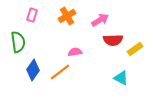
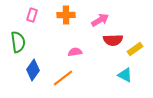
orange cross: moved 1 px left, 1 px up; rotated 30 degrees clockwise
orange line: moved 3 px right, 6 px down
cyan triangle: moved 4 px right, 3 px up
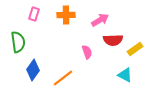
pink rectangle: moved 2 px right, 1 px up
pink semicircle: moved 12 px right; rotated 80 degrees clockwise
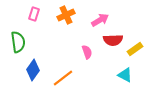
orange cross: rotated 24 degrees counterclockwise
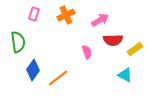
orange line: moved 5 px left
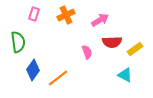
red semicircle: moved 1 px left, 2 px down
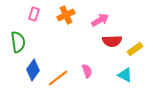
red semicircle: moved 1 px up
pink semicircle: moved 19 px down
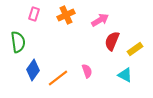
red semicircle: rotated 114 degrees clockwise
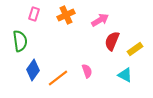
green semicircle: moved 2 px right, 1 px up
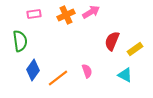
pink rectangle: rotated 64 degrees clockwise
pink arrow: moved 9 px left, 8 px up
